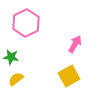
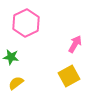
yellow semicircle: moved 4 px down
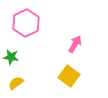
yellow square: rotated 25 degrees counterclockwise
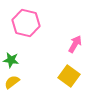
pink hexagon: rotated 20 degrees counterclockwise
green star: moved 3 px down
yellow semicircle: moved 4 px left, 1 px up
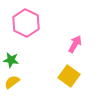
pink hexagon: rotated 12 degrees clockwise
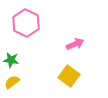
pink arrow: rotated 36 degrees clockwise
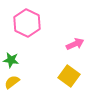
pink hexagon: moved 1 px right
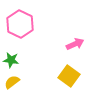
pink hexagon: moved 7 px left, 1 px down
